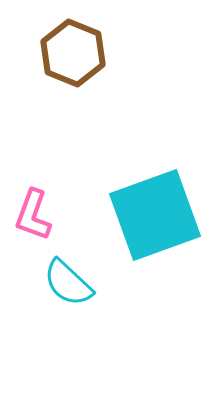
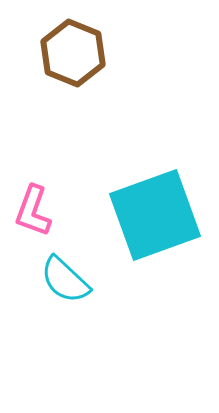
pink L-shape: moved 4 px up
cyan semicircle: moved 3 px left, 3 px up
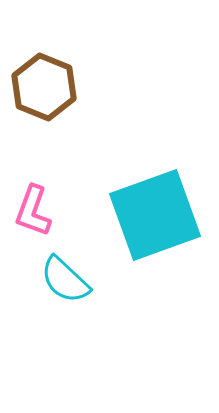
brown hexagon: moved 29 px left, 34 px down
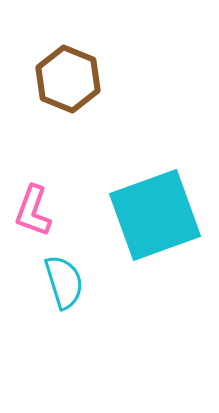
brown hexagon: moved 24 px right, 8 px up
cyan semicircle: moved 1 px left, 2 px down; rotated 150 degrees counterclockwise
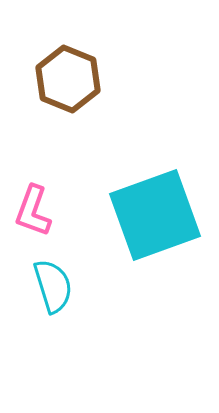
cyan semicircle: moved 11 px left, 4 px down
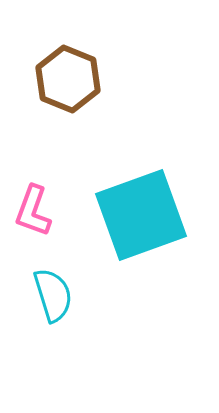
cyan square: moved 14 px left
cyan semicircle: moved 9 px down
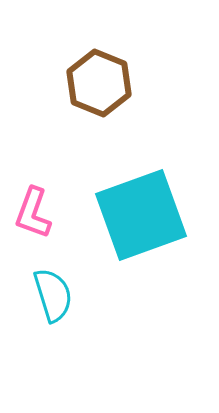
brown hexagon: moved 31 px right, 4 px down
pink L-shape: moved 2 px down
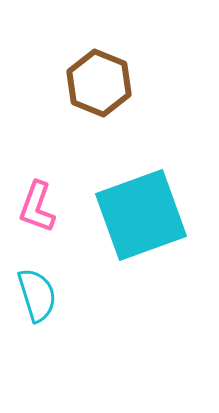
pink L-shape: moved 4 px right, 6 px up
cyan semicircle: moved 16 px left
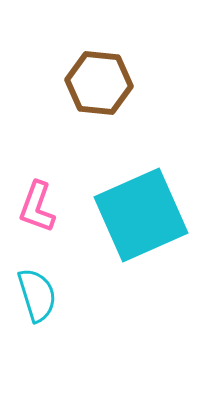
brown hexagon: rotated 16 degrees counterclockwise
cyan square: rotated 4 degrees counterclockwise
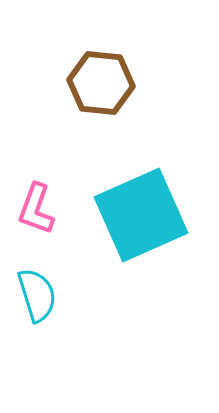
brown hexagon: moved 2 px right
pink L-shape: moved 1 px left, 2 px down
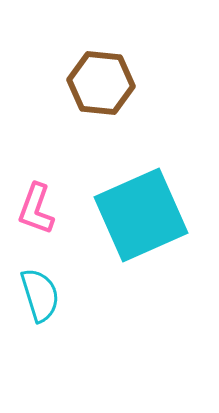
cyan semicircle: moved 3 px right
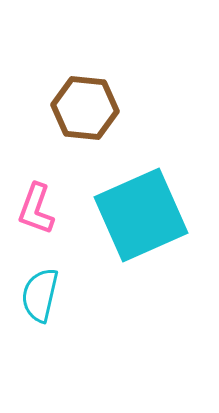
brown hexagon: moved 16 px left, 25 px down
cyan semicircle: rotated 150 degrees counterclockwise
